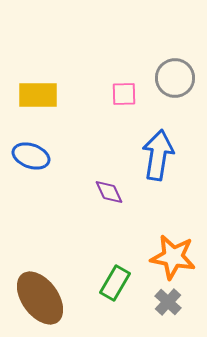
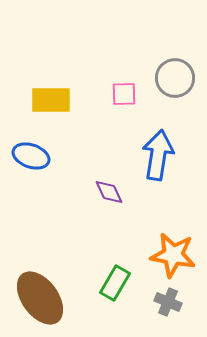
yellow rectangle: moved 13 px right, 5 px down
orange star: moved 2 px up
gray cross: rotated 20 degrees counterclockwise
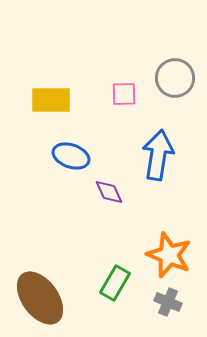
blue ellipse: moved 40 px right
orange star: moved 4 px left; rotated 12 degrees clockwise
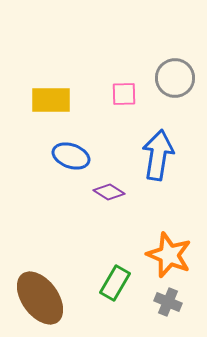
purple diamond: rotated 32 degrees counterclockwise
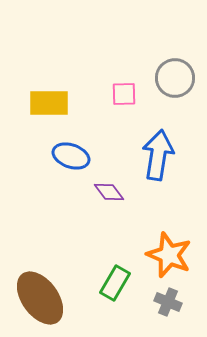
yellow rectangle: moved 2 px left, 3 px down
purple diamond: rotated 20 degrees clockwise
